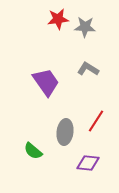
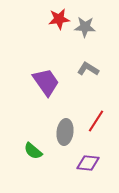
red star: moved 1 px right
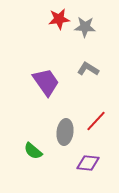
red line: rotated 10 degrees clockwise
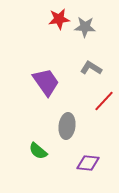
gray L-shape: moved 3 px right, 1 px up
red line: moved 8 px right, 20 px up
gray ellipse: moved 2 px right, 6 px up
green semicircle: moved 5 px right
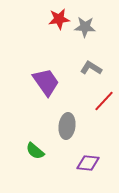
green semicircle: moved 3 px left
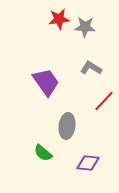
green semicircle: moved 8 px right, 2 px down
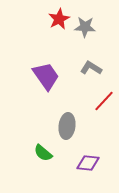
red star: rotated 20 degrees counterclockwise
purple trapezoid: moved 6 px up
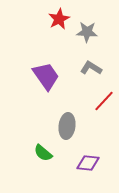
gray star: moved 2 px right, 5 px down
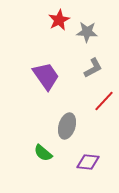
red star: moved 1 px down
gray L-shape: moved 2 px right; rotated 120 degrees clockwise
gray ellipse: rotated 10 degrees clockwise
purple diamond: moved 1 px up
